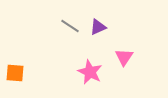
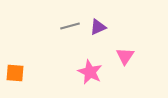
gray line: rotated 48 degrees counterclockwise
pink triangle: moved 1 px right, 1 px up
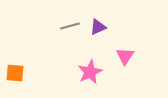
pink star: rotated 20 degrees clockwise
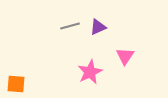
orange square: moved 1 px right, 11 px down
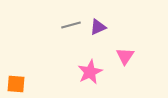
gray line: moved 1 px right, 1 px up
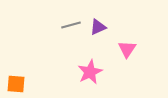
pink triangle: moved 2 px right, 7 px up
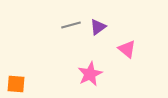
purple triangle: rotated 12 degrees counterclockwise
pink triangle: rotated 24 degrees counterclockwise
pink star: moved 2 px down
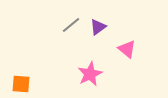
gray line: rotated 24 degrees counterclockwise
orange square: moved 5 px right
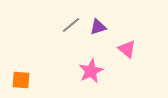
purple triangle: rotated 18 degrees clockwise
pink star: moved 1 px right, 3 px up
orange square: moved 4 px up
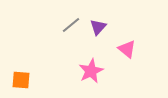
purple triangle: rotated 30 degrees counterclockwise
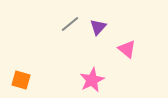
gray line: moved 1 px left, 1 px up
pink star: moved 1 px right, 9 px down
orange square: rotated 12 degrees clockwise
